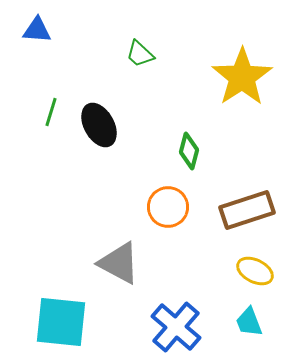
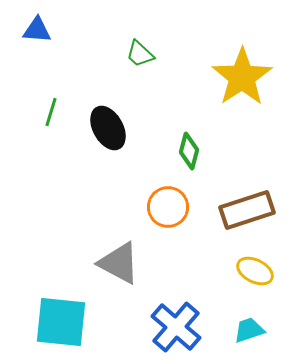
black ellipse: moved 9 px right, 3 px down
cyan trapezoid: moved 8 px down; rotated 92 degrees clockwise
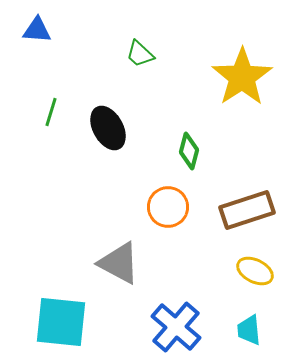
cyan trapezoid: rotated 76 degrees counterclockwise
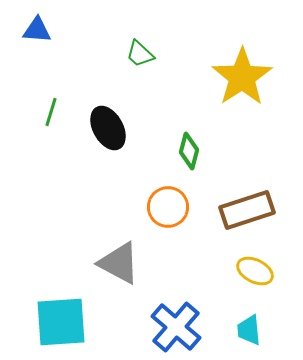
cyan square: rotated 10 degrees counterclockwise
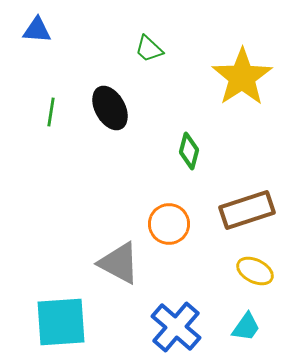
green trapezoid: moved 9 px right, 5 px up
green line: rotated 8 degrees counterclockwise
black ellipse: moved 2 px right, 20 px up
orange circle: moved 1 px right, 17 px down
cyan trapezoid: moved 3 px left, 3 px up; rotated 140 degrees counterclockwise
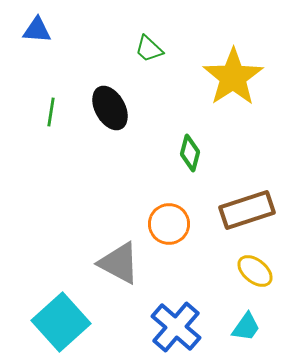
yellow star: moved 9 px left
green diamond: moved 1 px right, 2 px down
yellow ellipse: rotated 12 degrees clockwise
cyan square: rotated 38 degrees counterclockwise
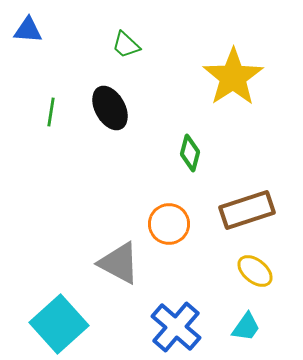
blue triangle: moved 9 px left
green trapezoid: moved 23 px left, 4 px up
cyan square: moved 2 px left, 2 px down
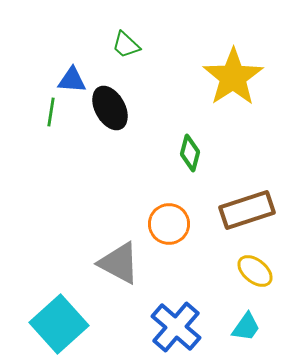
blue triangle: moved 44 px right, 50 px down
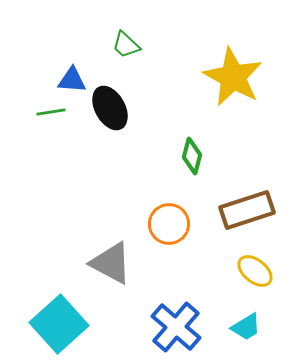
yellow star: rotated 10 degrees counterclockwise
green line: rotated 72 degrees clockwise
green diamond: moved 2 px right, 3 px down
gray triangle: moved 8 px left
cyan trapezoid: rotated 24 degrees clockwise
